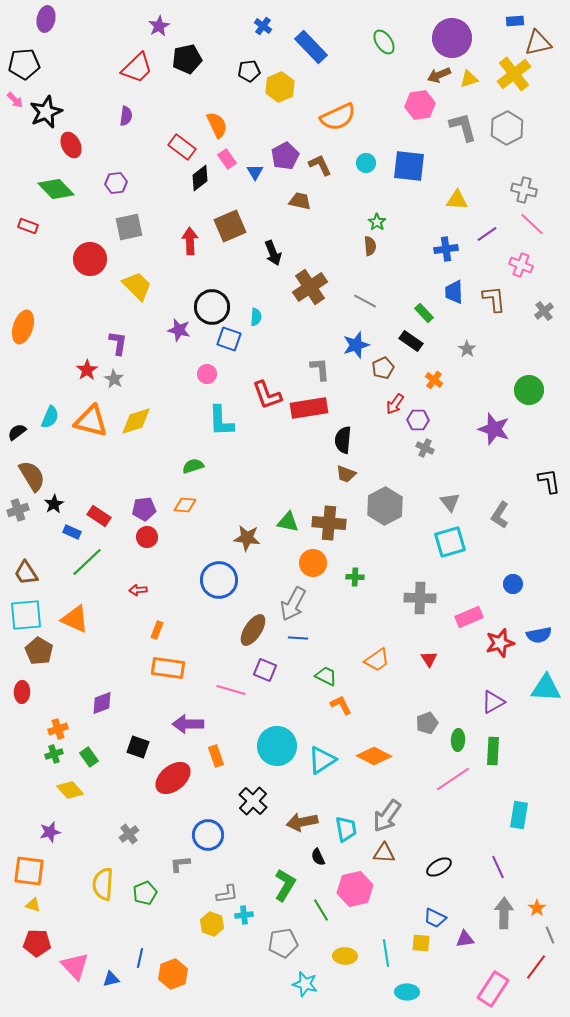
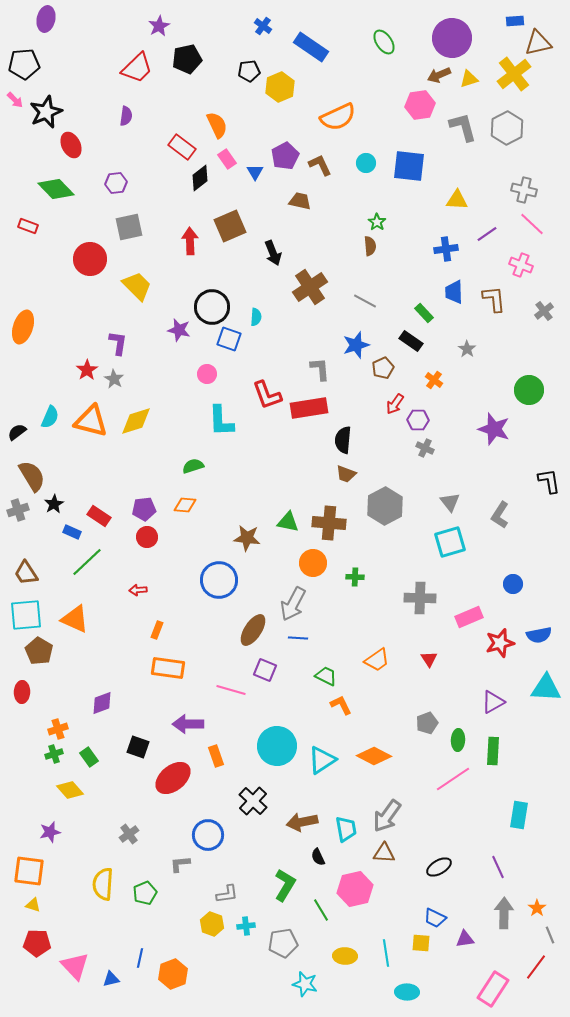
blue rectangle at (311, 47): rotated 12 degrees counterclockwise
cyan cross at (244, 915): moved 2 px right, 11 px down
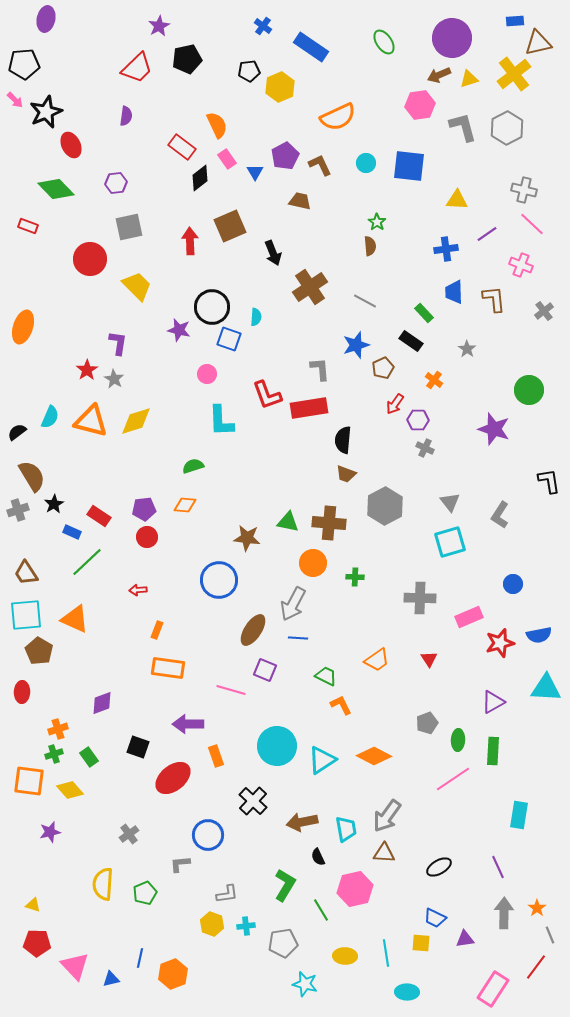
orange square at (29, 871): moved 90 px up
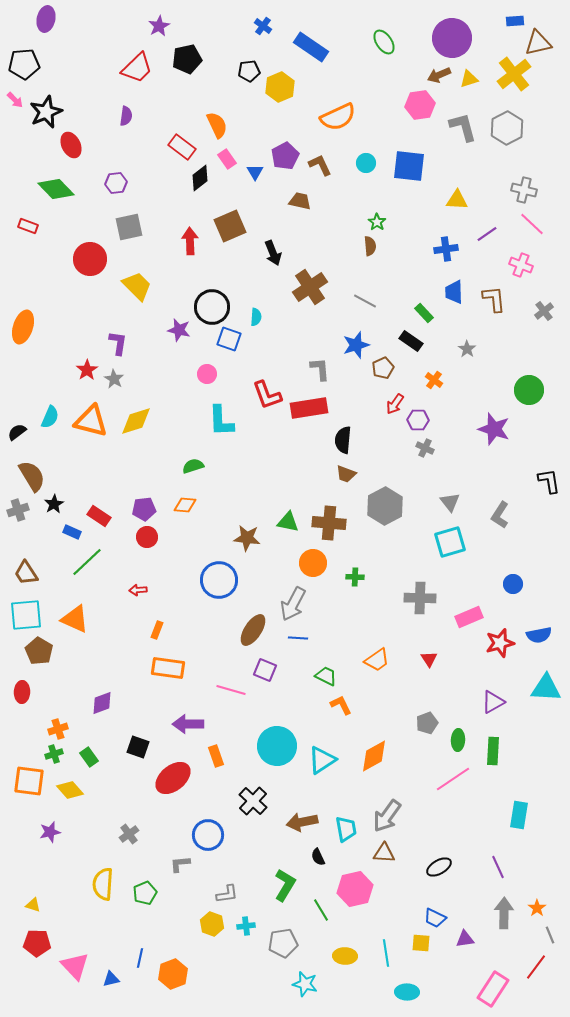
orange diamond at (374, 756): rotated 56 degrees counterclockwise
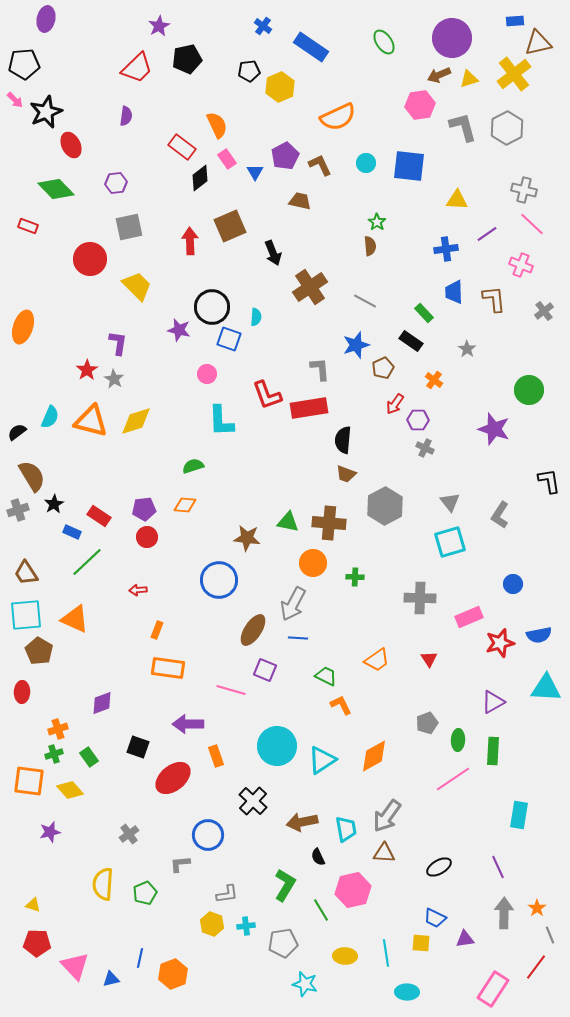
pink hexagon at (355, 889): moved 2 px left, 1 px down
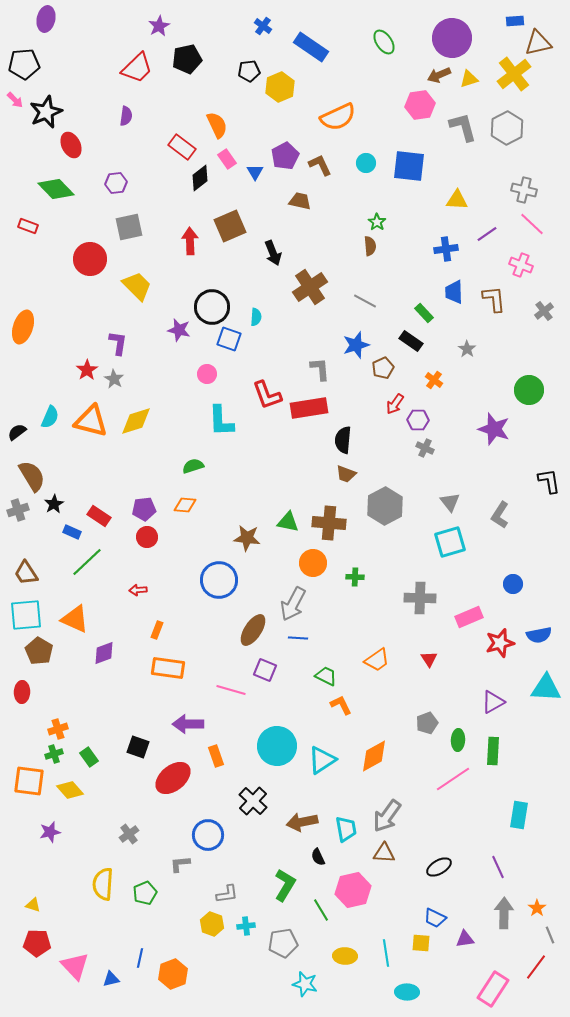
purple diamond at (102, 703): moved 2 px right, 50 px up
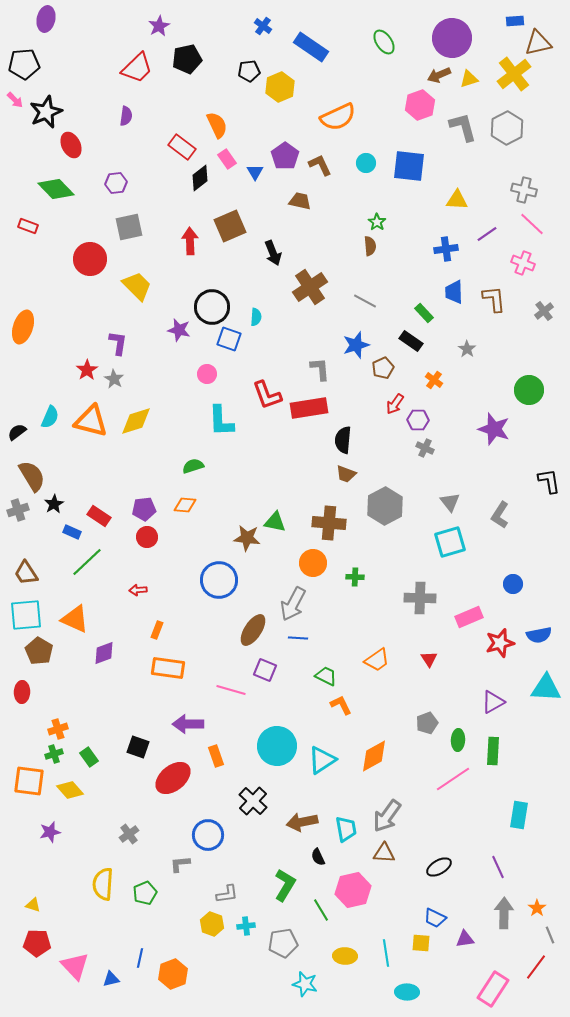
pink hexagon at (420, 105): rotated 12 degrees counterclockwise
purple pentagon at (285, 156): rotated 8 degrees counterclockwise
pink cross at (521, 265): moved 2 px right, 2 px up
green triangle at (288, 522): moved 13 px left
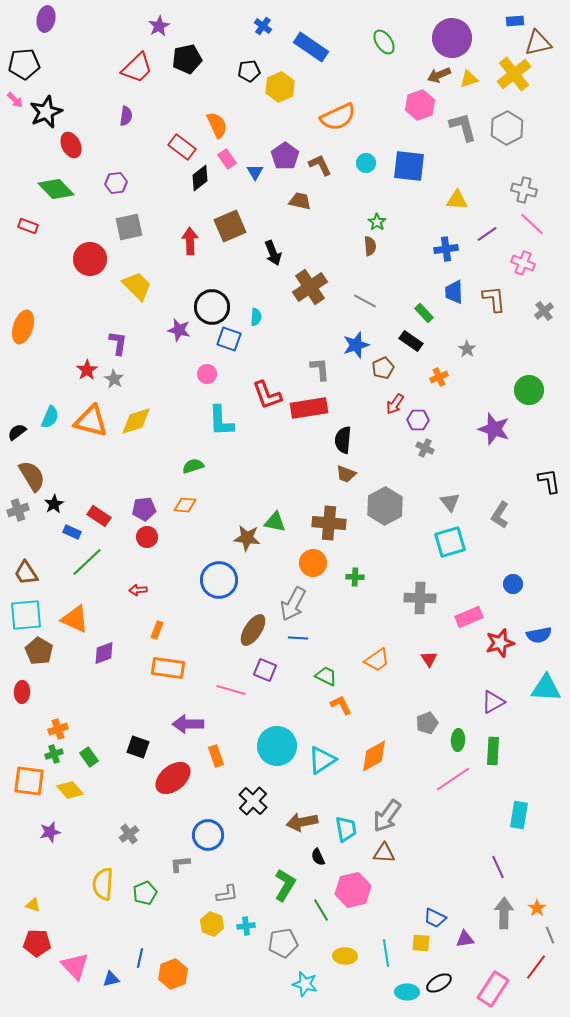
orange cross at (434, 380): moved 5 px right, 3 px up; rotated 30 degrees clockwise
black ellipse at (439, 867): moved 116 px down
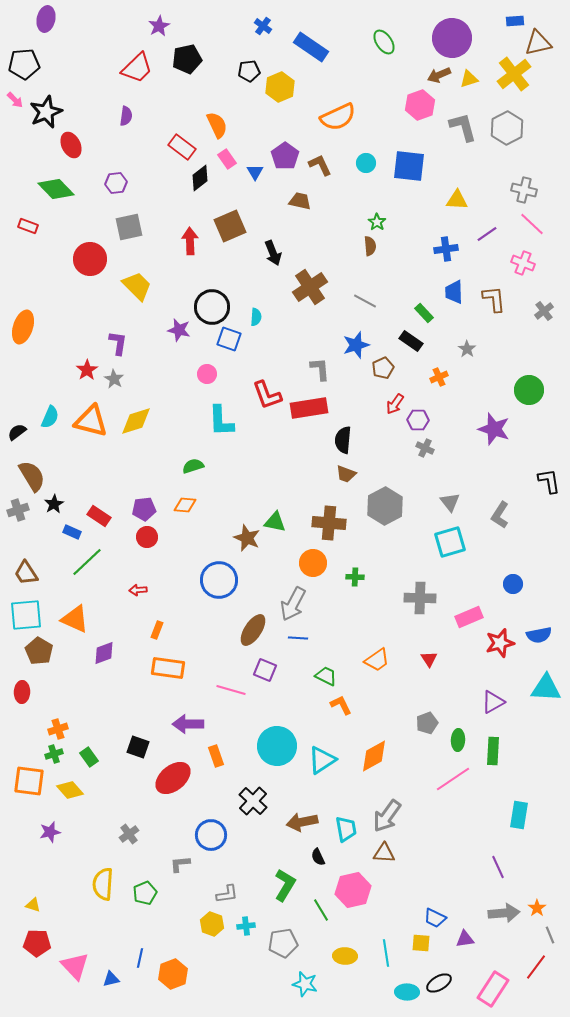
brown star at (247, 538): rotated 16 degrees clockwise
blue circle at (208, 835): moved 3 px right
gray arrow at (504, 913): rotated 84 degrees clockwise
